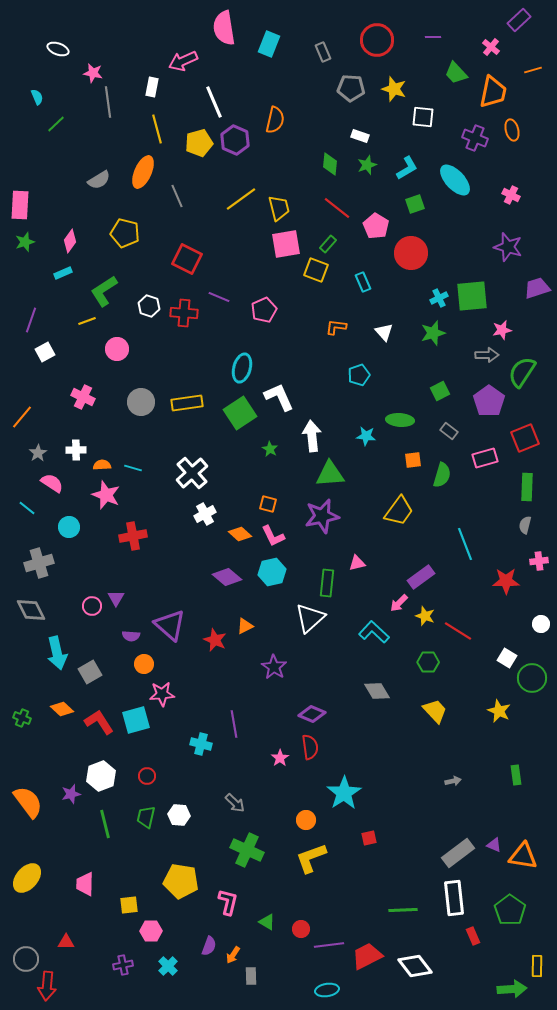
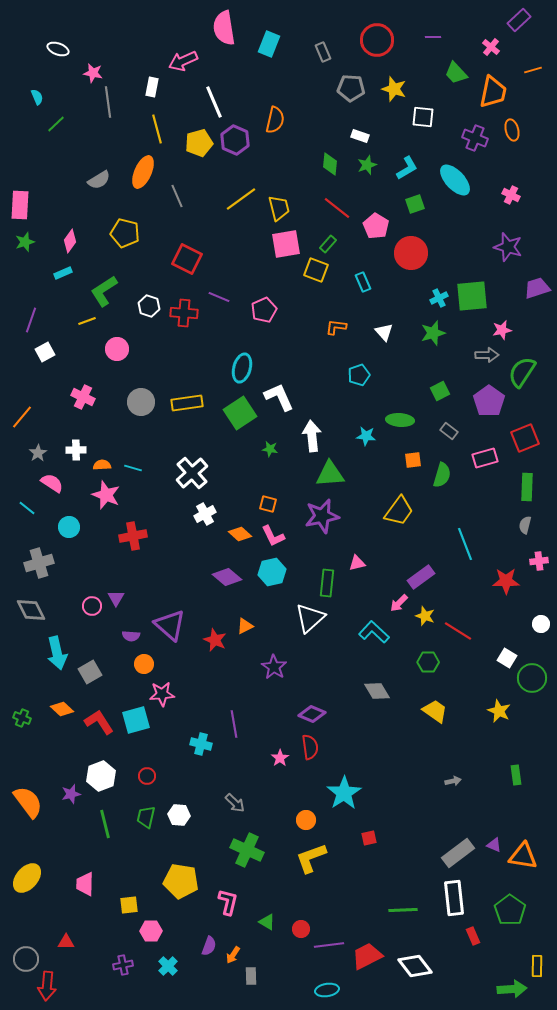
green star at (270, 449): rotated 21 degrees counterclockwise
yellow trapezoid at (435, 711): rotated 12 degrees counterclockwise
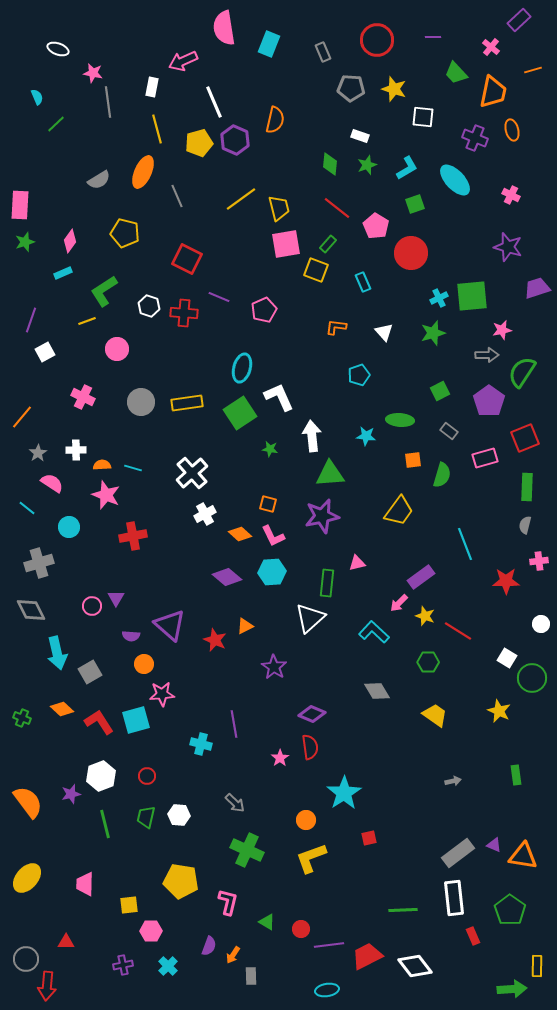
cyan hexagon at (272, 572): rotated 8 degrees clockwise
yellow trapezoid at (435, 711): moved 4 px down
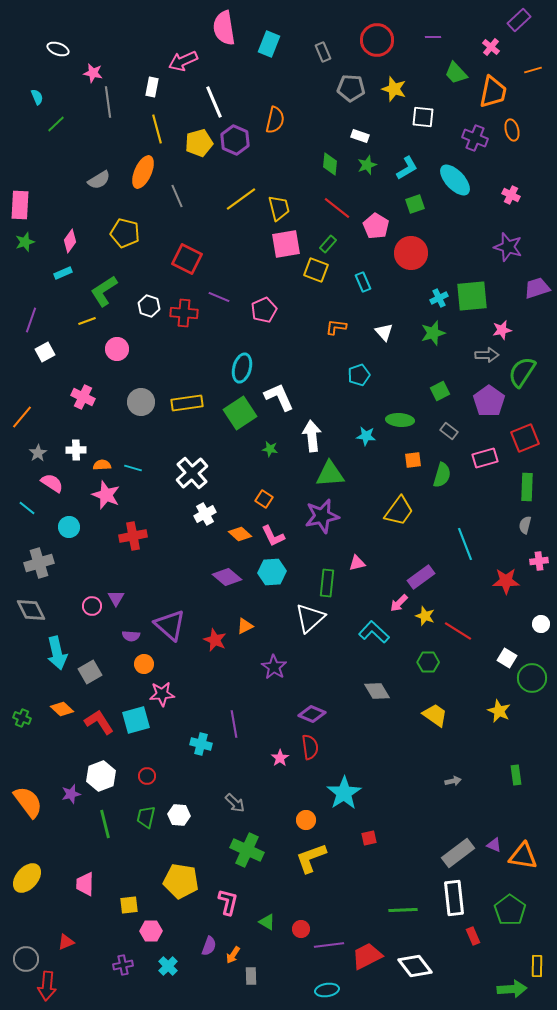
orange square at (268, 504): moved 4 px left, 5 px up; rotated 18 degrees clockwise
red triangle at (66, 942): rotated 24 degrees counterclockwise
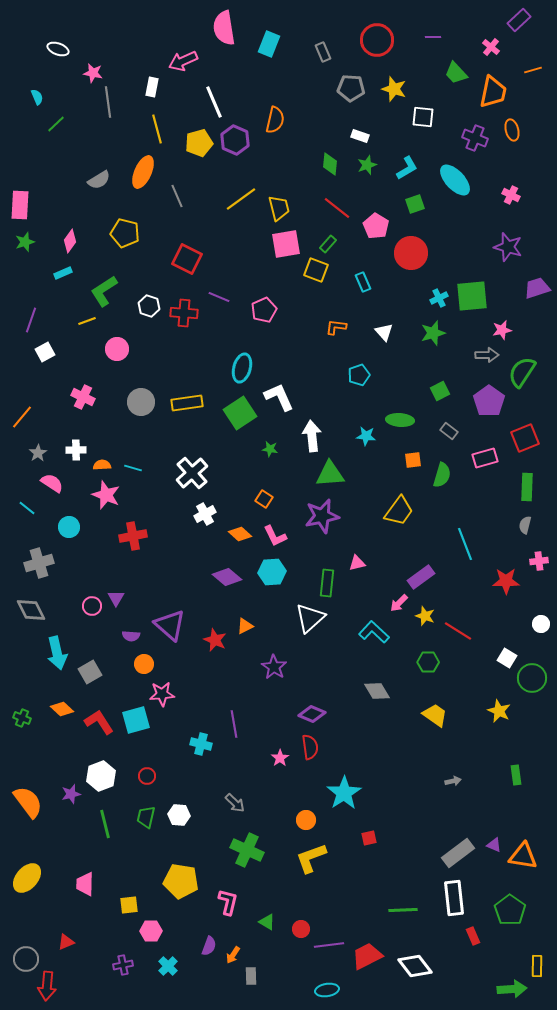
pink L-shape at (273, 536): moved 2 px right
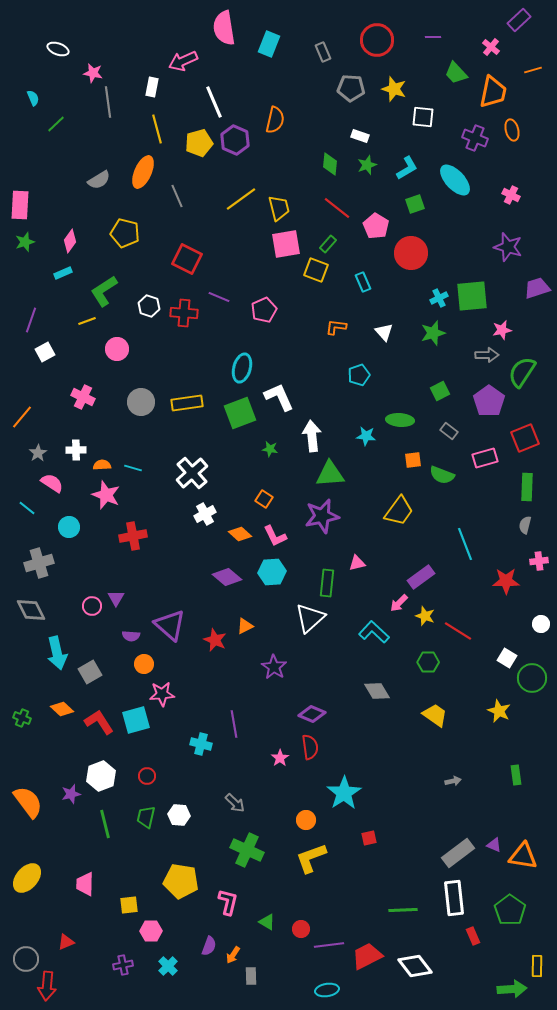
cyan semicircle at (37, 97): moved 4 px left, 1 px down
green square at (240, 413): rotated 12 degrees clockwise
green semicircle at (442, 475): rotated 95 degrees clockwise
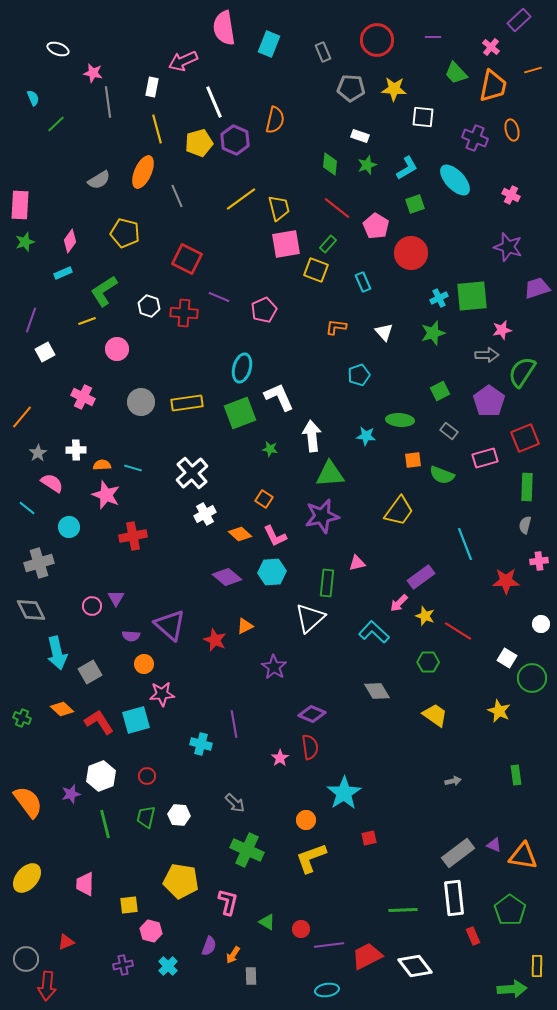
yellow star at (394, 89): rotated 15 degrees counterclockwise
orange trapezoid at (493, 92): moved 6 px up
pink hexagon at (151, 931): rotated 15 degrees clockwise
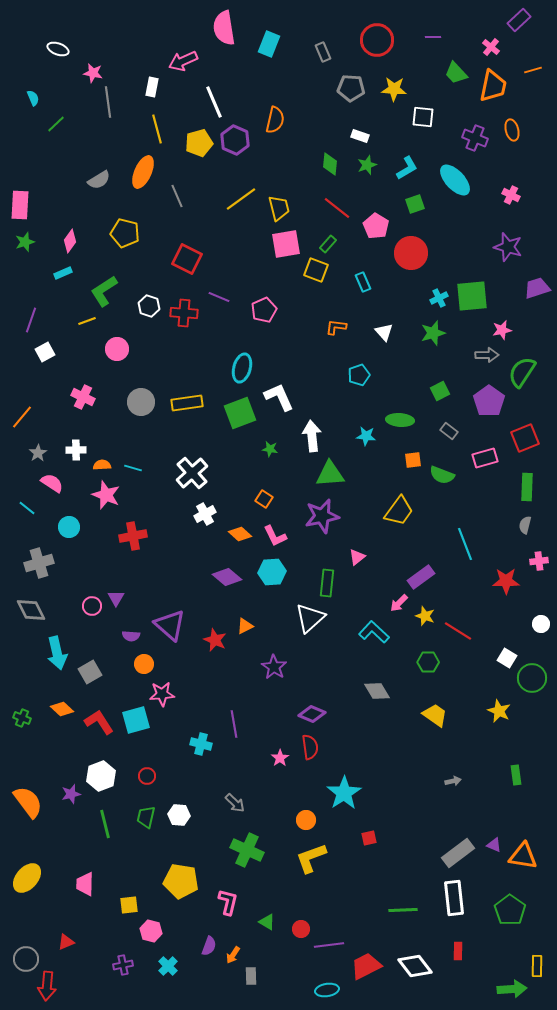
pink triangle at (357, 563): moved 6 px up; rotated 24 degrees counterclockwise
red rectangle at (473, 936): moved 15 px left, 15 px down; rotated 24 degrees clockwise
red trapezoid at (367, 956): moved 1 px left, 10 px down
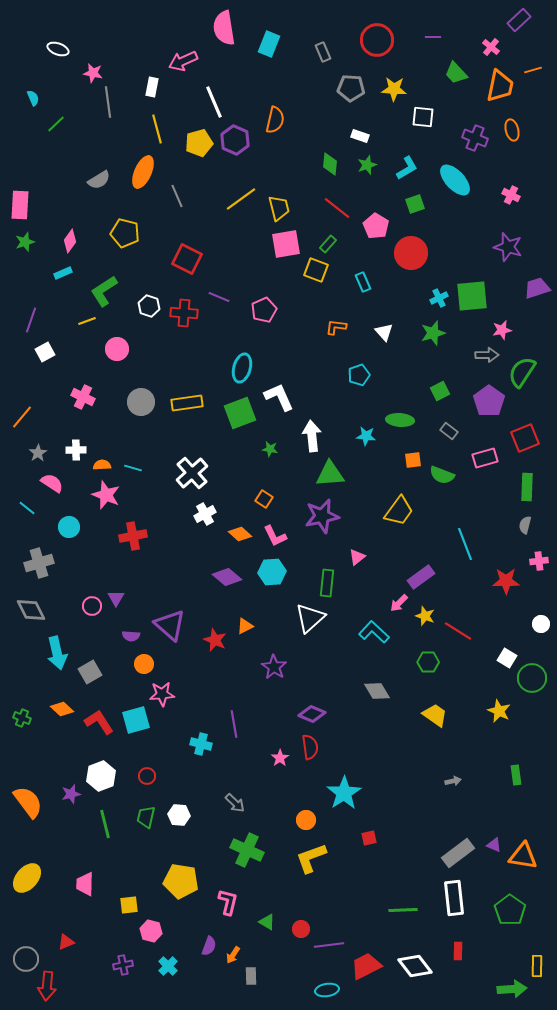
orange trapezoid at (493, 86): moved 7 px right
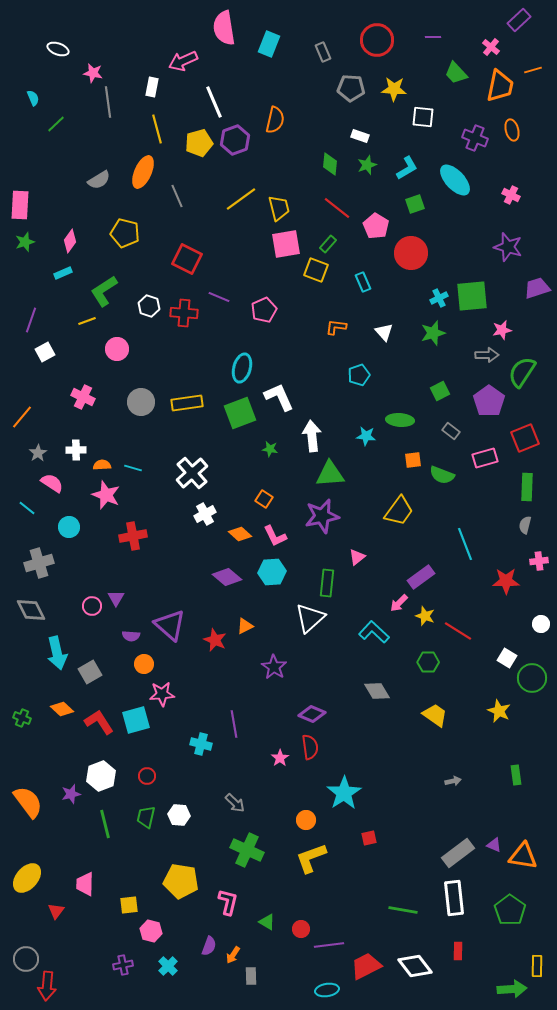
purple hexagon at (235, 140): rotated 16 degrees clockwise
gray rectangle at (449, 431): moved 2 px right
green line at (403, 910): rotated 12 degrees clockwise
red triangle at (66, 942): moved 10 px left, 31 px up; rotated 30 degrees counterclockwise
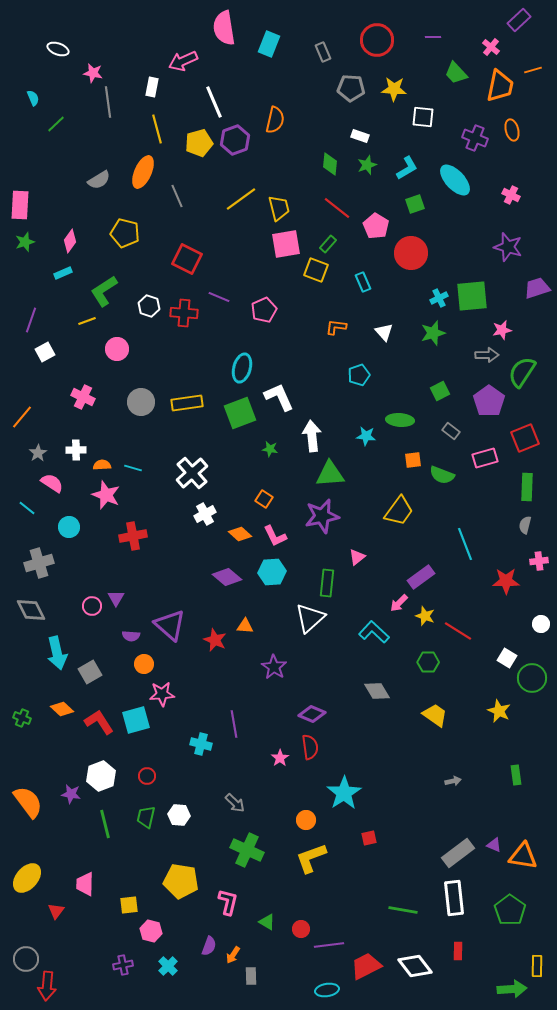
orange triangle at (245, 626): rotated 30 degrees clockwise
purple star at (71, 794): rotated 24 degrees clockwise
